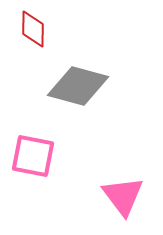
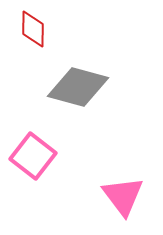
gray diamond: moved 1 px down
pink square: rotated 27 degrees clockwise
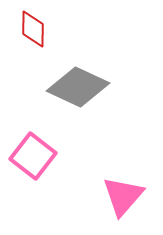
gray diamond: rotated 10 degrees clockwise
pink triangle: rotated 18 degrees clockwise
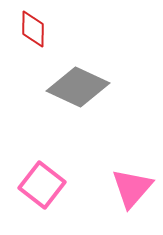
pink square: moved 9 px right, 29 px down
pink triangle: moved 9 px right, 8 px up
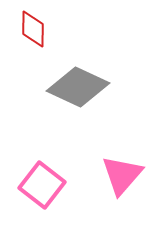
pink triangle: moved 10 px left, 13 px up
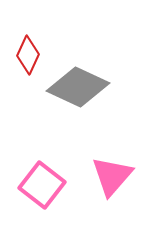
red diamond: moved 5 px left, 26 px down; rotated 24 degrees clockwise
pink triangle: moved 10 px left, 1 px down
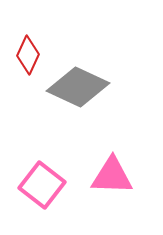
pink triangle: rotated 51 degrees clockwise
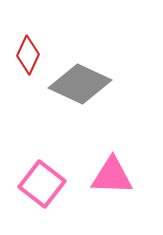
gray diamond: moved 2 px right, 3 px up
pink square: moved 1 px up
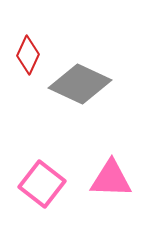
pink triangle: moved 1 px left, 3 px down
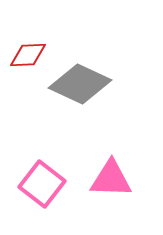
red diamond: rotated 63 degrees clockwise
